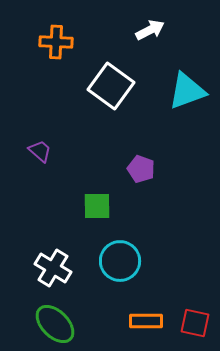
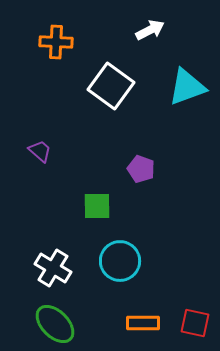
cyan triangle: moved 4 px up
orange rectangle: moved 3 px left, 2 px down
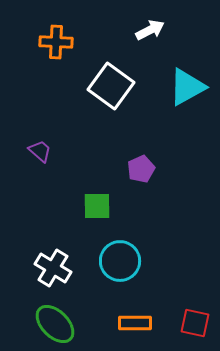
cyan triangle: rotated 9 degrees counterclockwise
purple pentagon: rotated 28 degrees clockwise
orange rectangle: moved 8 px left
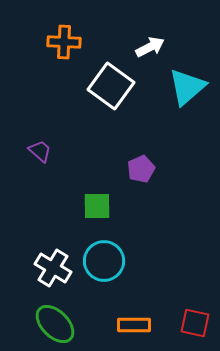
white arrow: moved 17 px down
orange cross: moved 8 px right
cyan triangle: rotated 12 degrees counterclockwise
cyan circle: moved 16 px left
orange rectangle: moved 1 px left, 2 px down
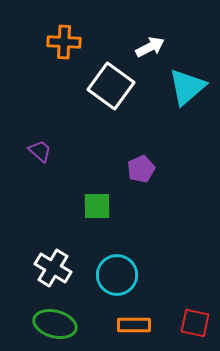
cyan circle: moved 13 px right, 14 px down
green ellipse: rotated 30 degrees counterclockwise
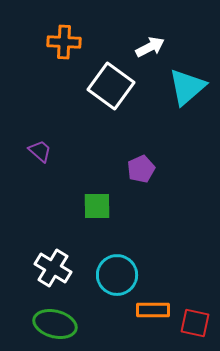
orange rectangle: moved 19 px right, 15 px up
